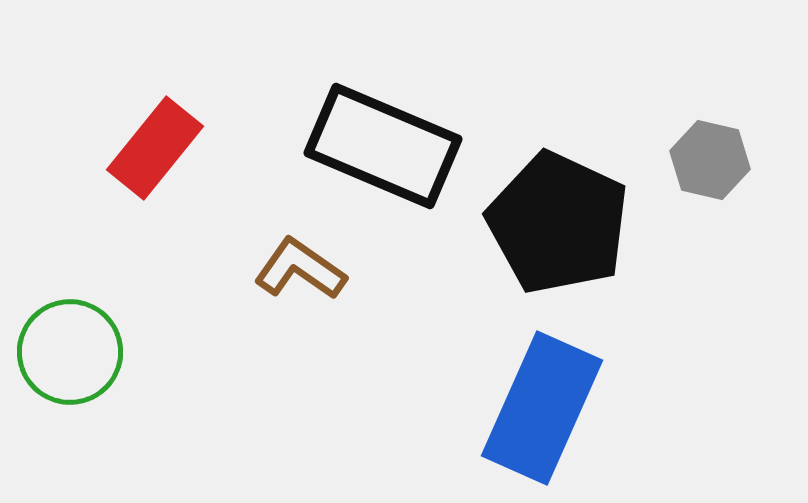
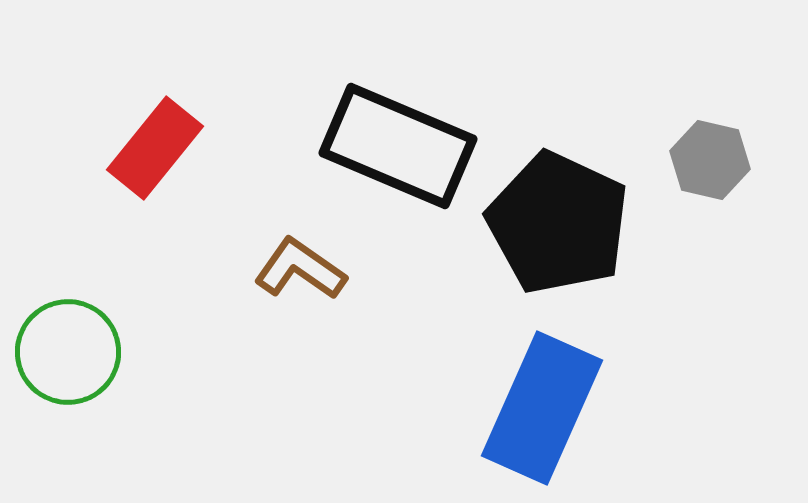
black rectangle: moved 15 px right
green circle: moved 2 px left
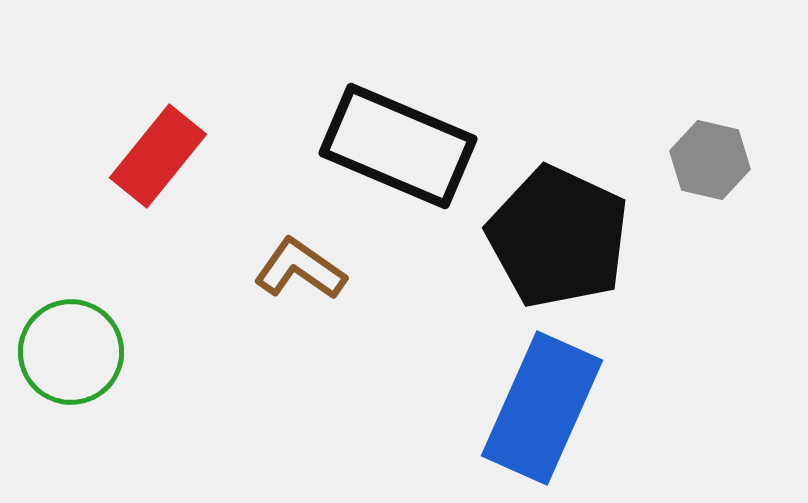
red rectangle: moved 3 px right, 8 px down
black pentagon: moved 14 px down
green circle: moved 3 px right
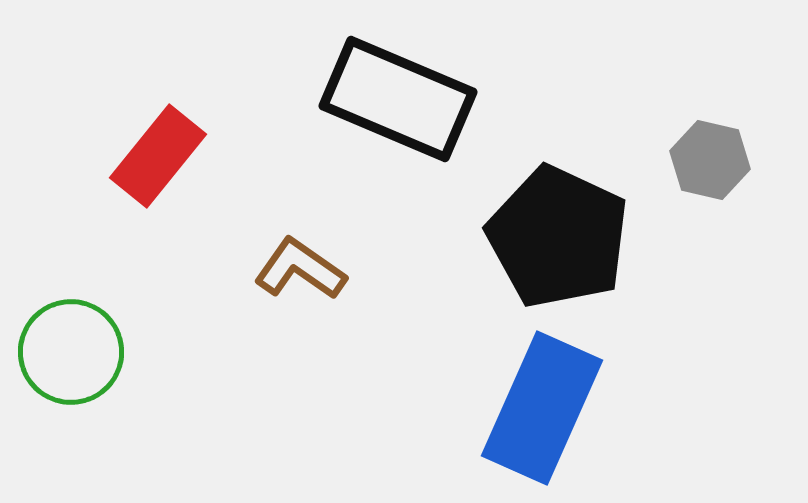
black rectangle: moved 47 px up
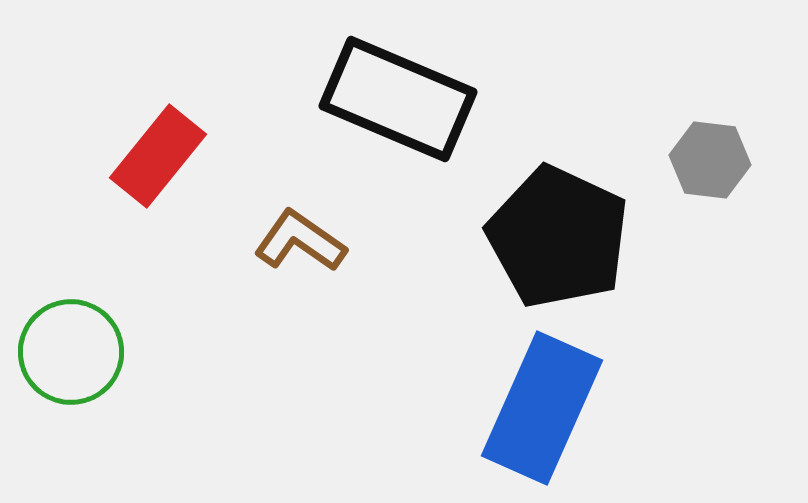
gray hexagon: rotated 6 degrees counterclockwise
brown L-shape: moved 28 px up
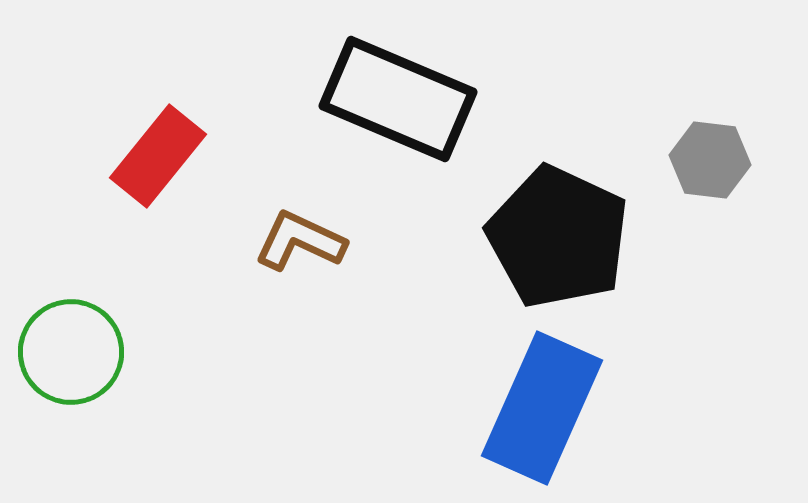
brown L-shape: rotated 10 degrees counterclockwise
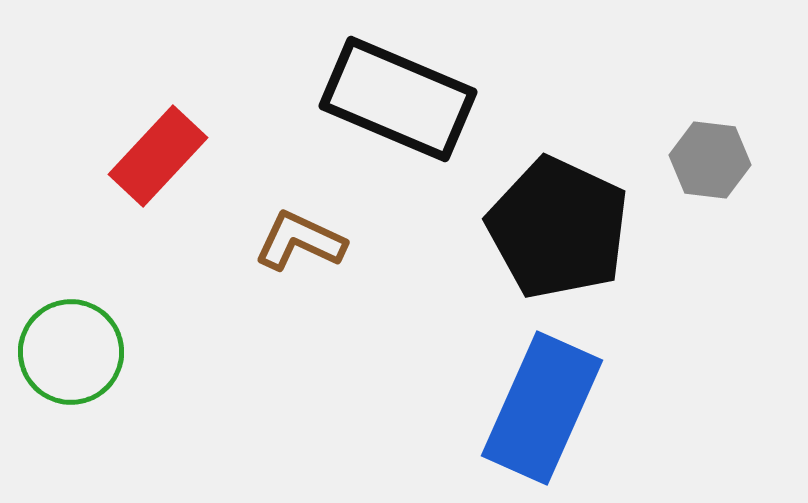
red rectangle: rotated 4 degrees clockwise
black pentagon: moved 9 px up
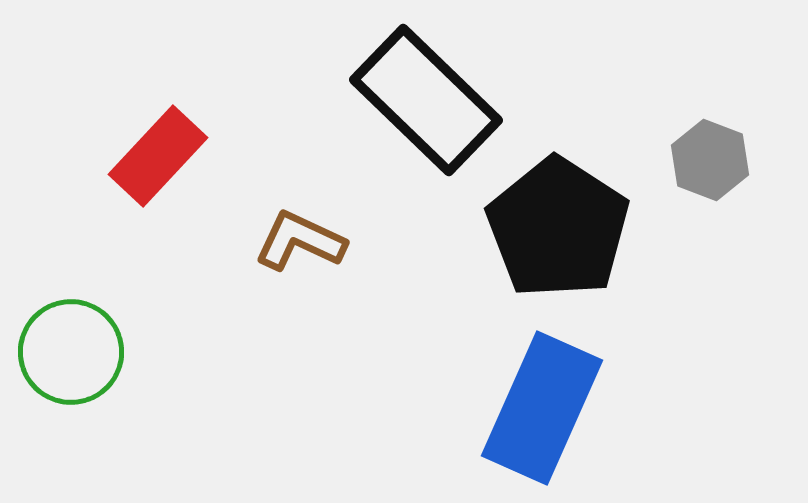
black rectangle: moved 28 px right, 1 px down; rotated 21 degrees clockwise
gray hexagon: rotated 14 degrees clockwise
black pentagon: rotated 8 degrees clockwise
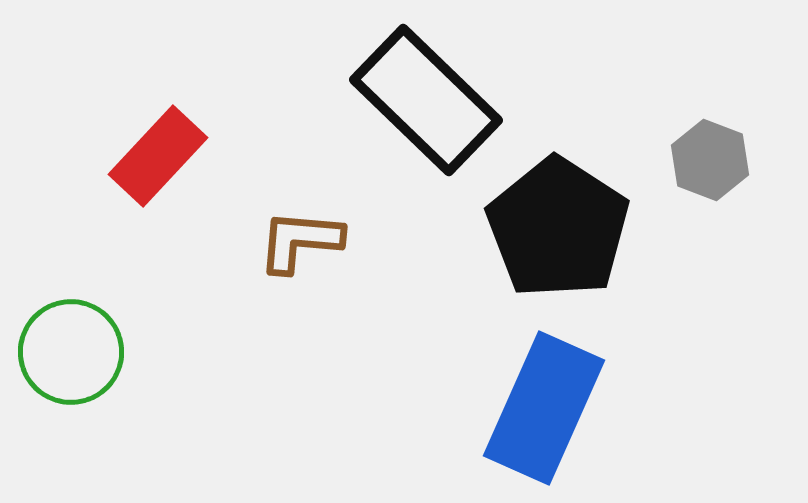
brown L-shape: rotated 20 degrees counterclockwise
blue rectangle: moved 2 px right
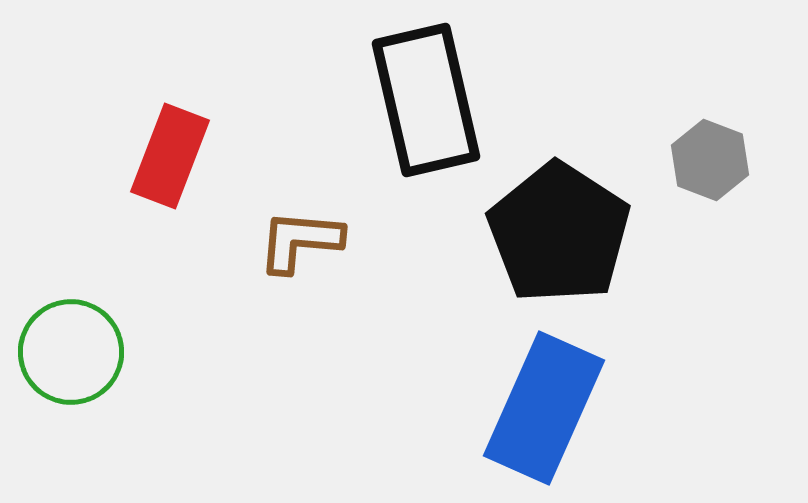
black rectangle: rotated 33 degrees clockwise
red rectangle: moved 12 px right; rotated 22 degrees counterclockwise
black pentagon: moved 1 px right, 5 px down
